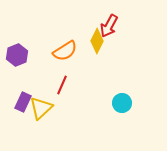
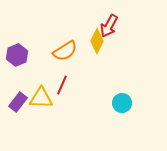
purple rectangle: moved 5 px left; rotated 12 degrees clockwise
yellow triangle: moved 10 px up; rotated 45 degrees clockwise
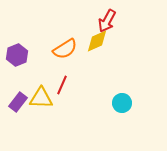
red arrow: moved 2 px left, 5 px up
yellow diamond: rotated 40 degrees clockwise
orange semicircle: moved 2 px up
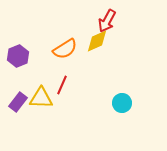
purple hexagon: moved 1 px right, 1 px down
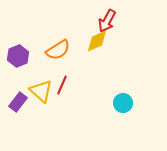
orange semicircle: moved 7 px left, 1 px down
yellow triangle: moved 7 px up; rotated 40 degrees clockwise
cyan circle: moved 1 px right
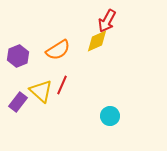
cyan circle: moved 13 px left, 13 px down
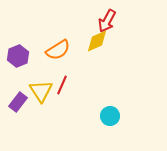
yellow triangle: rotated 15 degrees clockwise
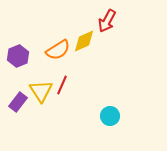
yellow diamond: moved 13 px left
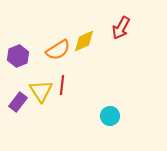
red arrow: moved 14 px right, 7 px down
red line: rotated 18 degrees counterclockwise
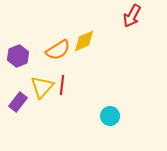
red arrow: moved 11 px right, 12 px up
yellow triangle: moved 1 px right, 4 px up; rotated 15 degrees clockwise
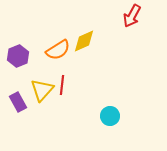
yellow triangle: moved 3 px down
purple rectangle: rotated 66 degrees counterclockwise
